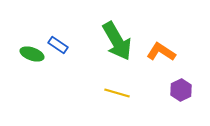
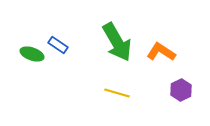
green arrow: moved 1 px down
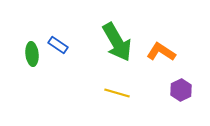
green ellipse: rotated 65 degrees clockwise
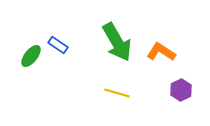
green ellipse: moved 1 px left, 2 px down; rotated 45 degrees clockwise
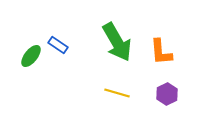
orange L-shape: rotated 128 degrees counterclockwise
purple hexagon: moved 14 px left, 4 px down
